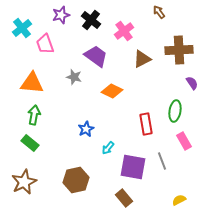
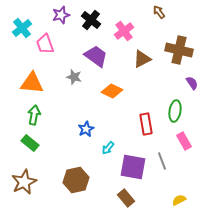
brown cross: rotated 16 degrees clockwise
brown rectangle: moved 2 px right
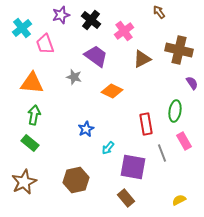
gray line: moved 8 px up
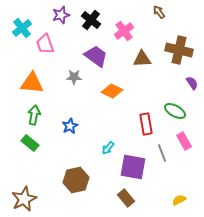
brown triangle: rotated 24 degrees clockwise
gray star: rotated 14 degrees counterclockwise
green ellipse: rotated 70 degrees counterclockwise
blue star: moved 16 px left, 3 px up
brown star: moved 17 px down
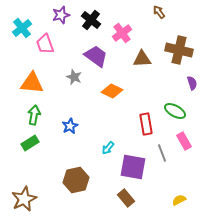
pink cross: moved 2 px left, 2 px down
gray star: rotated 21 degrees clockwise
purple semicircle: rotated 16 degrees clockwise
green rectangle: rotated 72 degrees counterclockwise
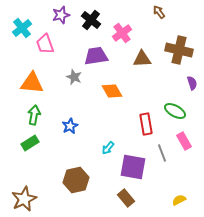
purple trapezoid: rotated 45 degrees counterclockwise
orange diamond: rotated 35 degrees clockwise
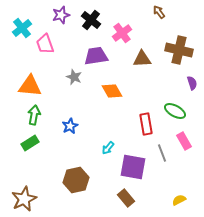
orange triangle: moved 2 px left, 3 px down
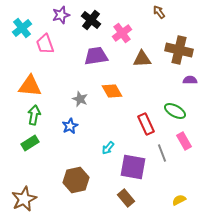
gray star: moved 6 px right, 22 px down
purple semicircle: moved 2 px left, 3 px up; rotated 72 degrees counterclockwise
red rectangle: rotated 15 degrees counterclockwise
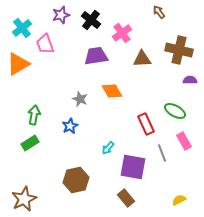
orange triangle: moved 12 px left, 22 px up; rotated 35 degrees counterclockwise
